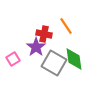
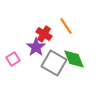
red cross: rotated 21 degrees clockwise
green diamond: rotated 15 degrees counterclockwise
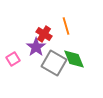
orange line: rotated 18 degrees clockwise
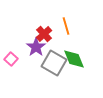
red cross: rotated 14 degrees clockwise
pink square: moved 2 px left; rotated 16 degrees counterclockwise
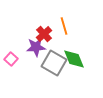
orange line: moved 2 px left
purple star: rotated 30 degrees clockwise
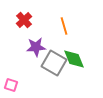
red cross: moved 20 px left, 14 px up
pink square: moved 26 px down; rotated 24 degrees counterclockwise
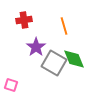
red cross: rotated 35 degrees clockwise
purple star: rotated 30 degrees counterclockwise
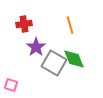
red cross: moved 4 px down
orange line: moved 6 px right, 1 px up
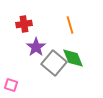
green diamond: moved 1 px left, 1 px up
gray square: rotated 10 degrees clockwise
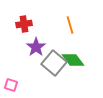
green diamond: moved 2 px down; rotated 15 degrees counterclockwise
